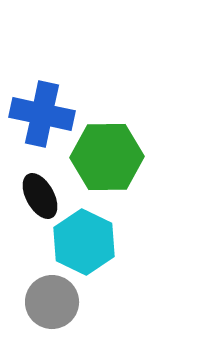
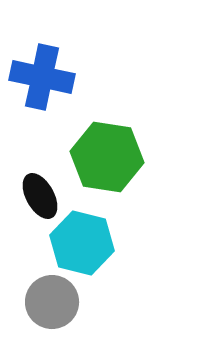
blue cross: moved 37 px up
green hexagon: rotated 10 degrees clockwise
cyan hexagon: moved 2 px left, 1 px down; rotated 12 degrees counterclockwise
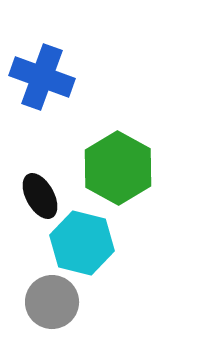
blue cross: rotated 8 degrees clockwise
green hexagon: moved 11 px right, 11 px down; rotated 20 degrees clockwise
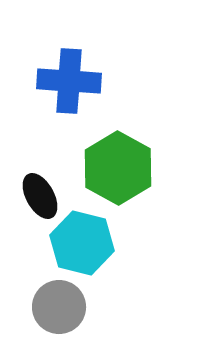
blue cross: moved 27 px right, 4 px down; rotated 16 degrees counterclockwise
gray circle: moved 7 px right, 5 px down
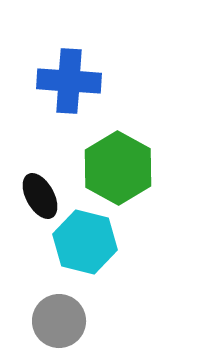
cyan hexagon: moved 3 px right, 1 px up
gray circle: moved 14 px down
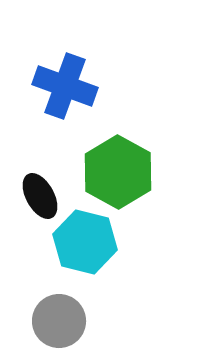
blue cross: moved 4 px left, 5 px down; rotated 16 degrees clockwise
green hexagon: moved 4 px down
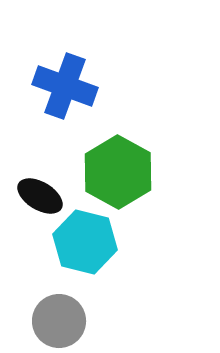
black ellipse: rotated 30 degrees counterclockwise
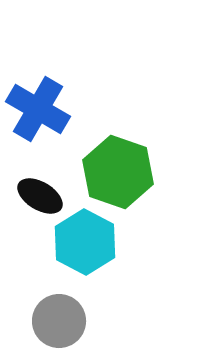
blue cross: moved 27 px left, 23 px down; rotated 10 degrees clockwise
green hexagon: rotated 10 degrees counterclockwise
cyan hexagon: rotated 14 degrees clockwise
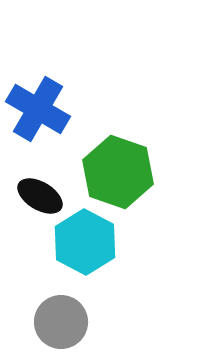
gray circle: moved 2 px right, 1 px down
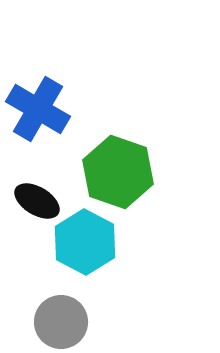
black ellipse: moved 3 px left, 5 px down
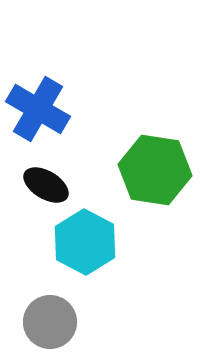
green hexagon: moved 37 px right, 2 px up; rotated 10 degrees counterclockwise
black ellipse: moved 9 px right, 16 px up
gray circle: moved 11 px left
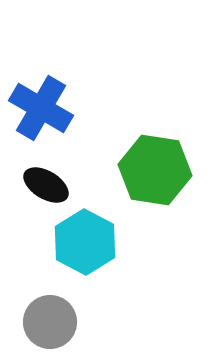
blue cross: moved 3 px right, 1 px up
